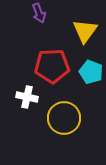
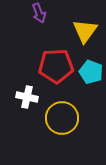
red pentagon: moved 4 px right
yellow circle: moved 2 px left
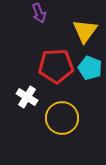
cyan pentagon: moved 1 px left, 4 px up
white cross: rotated 20 degrees clockwise
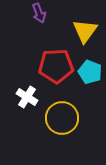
cyan pentagon: moved 4 px down
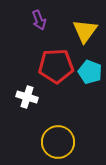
purple arrow: moved 7 px down
white cross: rotated 15 degrees counterclockwise
yellow circle: moved 4 px left, 24 px down
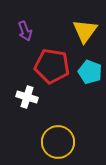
purple arrow: moved 14 px left, 11 px down
red pentagon: moved 4 px left; rotated 12 degrees clockwise
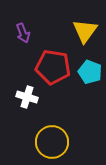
purple arrow: moved 2 px left, 2 px down
red pentagon: moved 1 px right, 1 px down
yellow circle: moved 6 px left
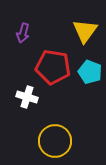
purple arrow: rotated 36 degrees clockwise
yellow circle: moved 3 px right, 1 px up
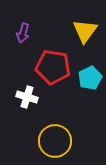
cyan pentagon: moved 6 px down; rotated 25 degrees clockwise
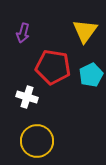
cyan pentagon: moved 1 px right, 3 px up
yellow circle: moved 18 px left
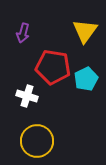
cyan pentagon: moved 5 px left, 4 px down
white cross: moved 1 px up
